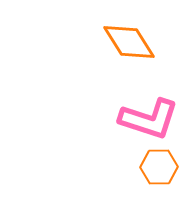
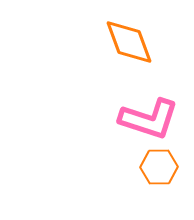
orange diamond: rotated 12 degrees clockwise
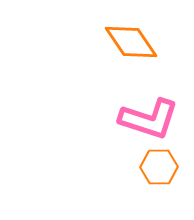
orange diamond: moved 2 px right; rotated 14 degrees counterclockwise
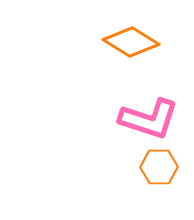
orange diamond: rotated 24 degrees counterclockwise
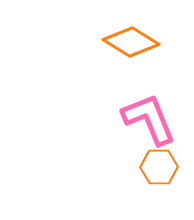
pink L-shape: rotated 130 degrees counterclockwise
